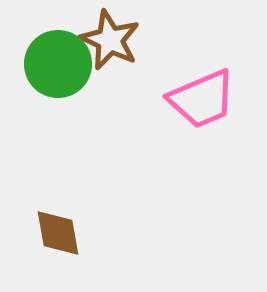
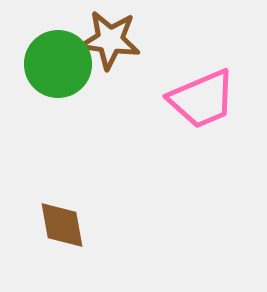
brown star: rotated 18 degrees counterclockwise
brown diamond: moved 4 px right, 8 px up
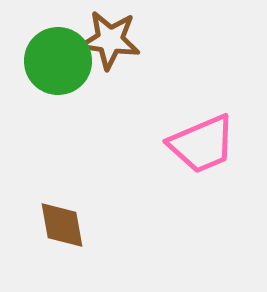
green circle: moved 3 px up
pink trapezoid: moved 45 px down
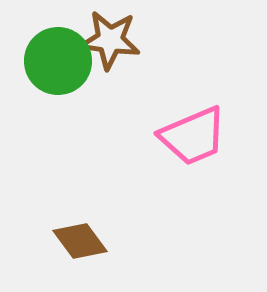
pink trapezoid: moved 9 px left, 8 px up
brown diamond: moved 18 px right, 16 px down; rotated 26 degrees counterclockwise
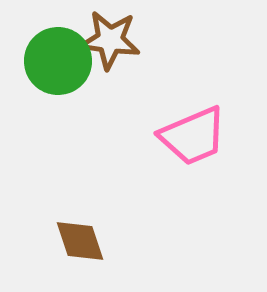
brown diamond: rotated 18 degrees clockwise
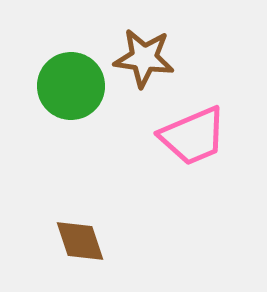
brown star: moved 34 px right, 18 px down
green circle: moved 13 px right, 25 px down
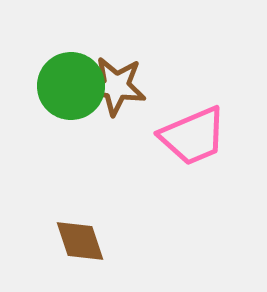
brown star: moved 28 px left, 28 px down
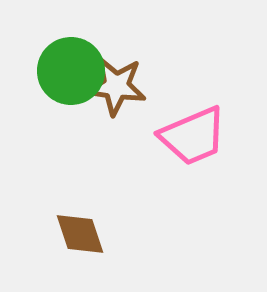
green circle: moved 15 px up
brown diamond: moved 7 px up
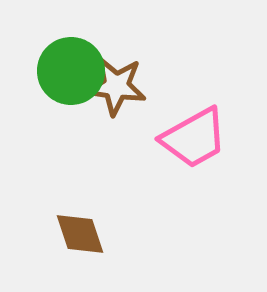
pink trapezoid: moved 1 px right, 2 px down; rotated 6 degrees counterclockwise
